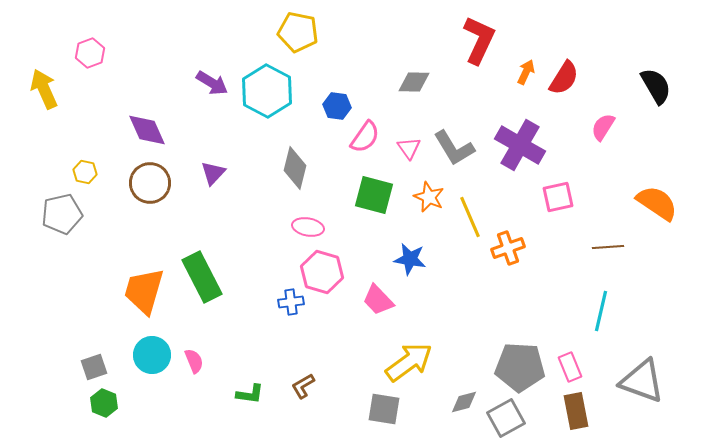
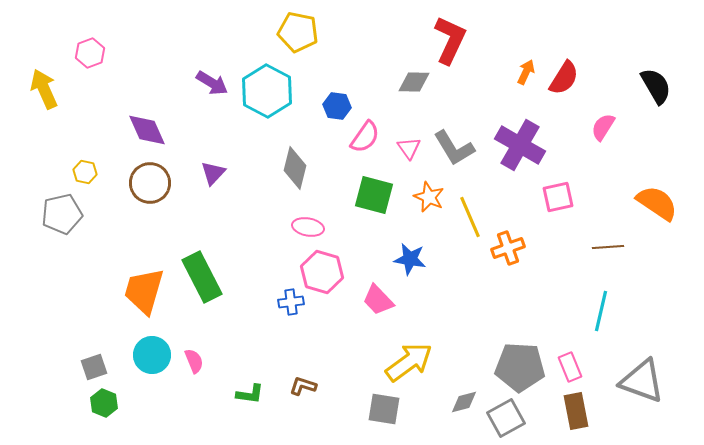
red L-shape at (479, 40): moved 29 px left
brown L-shape at (303, 386): rotated 48 degrees clockwise
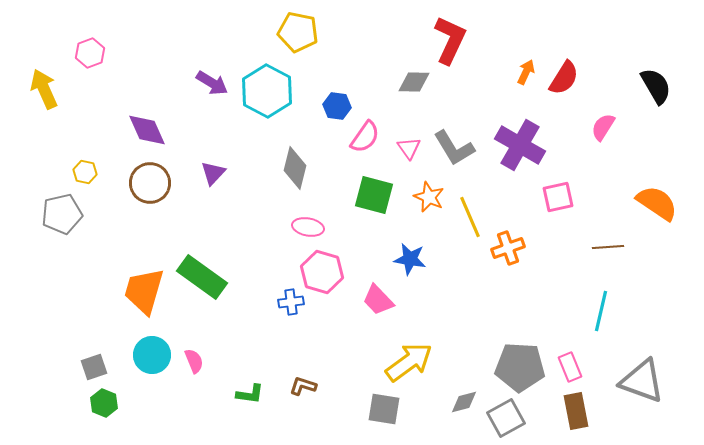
green rectangle at (202, 277): rotated 27 degrees counterclockwise
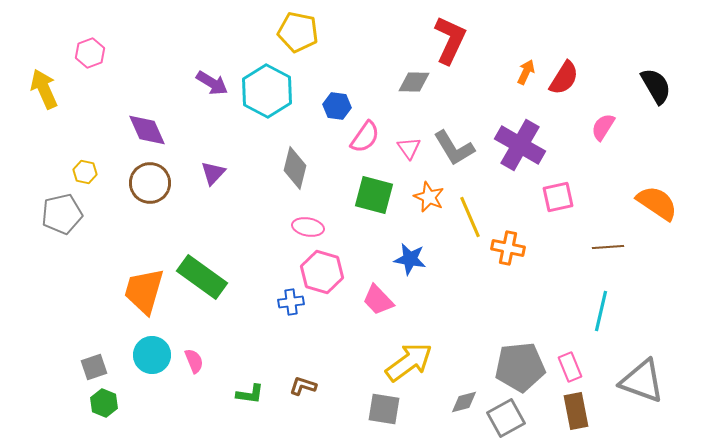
orange cross at (508, 248): rotated 32 degrees clockwise
gray pentagon at (520, 367): rotated 9 degrees counterclockwise
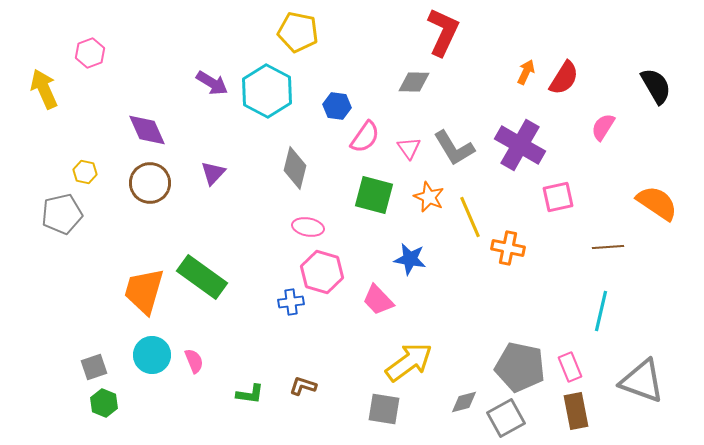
red L-shape at (450, 40): moved 7 px left, 8 px up
gray pentagon at (520, 367): rotated 18 degrees clockwise
